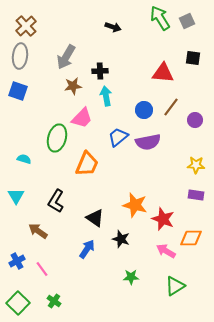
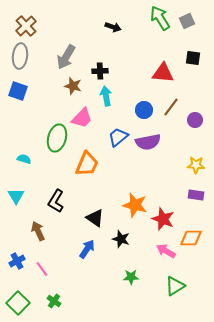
brown star: rotated 24 degrees clockwise
brown arrow: rotated 30 degrees clockwise
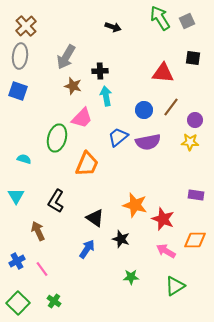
yellow star: moved 6 px left, 23 px up
orange diamond: moved 4 px right, 2 px down
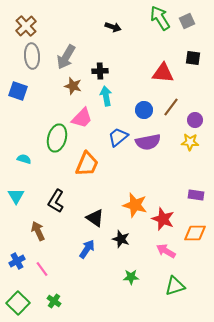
gray ellipse: moved 12 px right; rotated 10 degrees counterclockwise
orange diamond: moved 7 px up
green triangle: rotated 15 degrees clockwise
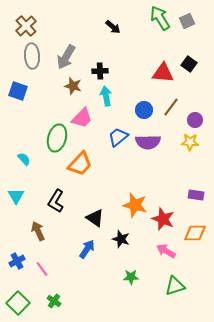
black arrow: rotated 21 degrees clockwise
black square: moved 4 px left, 6 px down; rotated 28 degrees clockwise
purple semicircle: rotated 10 degrees clockwise
cyan semicircle: rotated 32 degrees clockwise
orange trapezoid: moved 7 px left; rotated 20 degrees clockwise
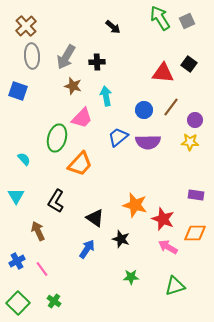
black cross: moved 3 px left, 9 px up
pink arrow: moved 2 px right, 4 px up
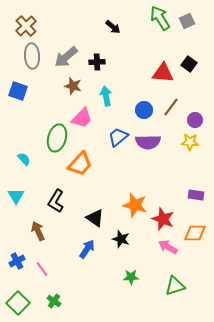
gray arrow: rotated 20 degrees clockwise
